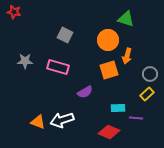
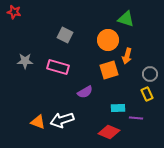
yellow rectangle: rotated 72 degrees counterclockwise
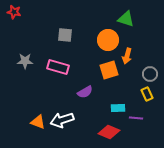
gray square: rotated 21 degrees counterclockwise
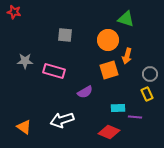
pink rectangle: moved 4 px left, 4 px down
purple line: moved 1 px left, 1 px up
orange triangle: moved 14 px left, 5 px down; rotated 14 degrees clockwise
